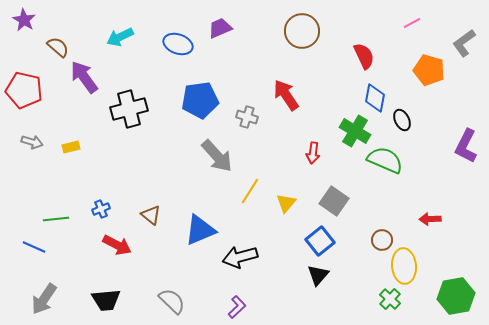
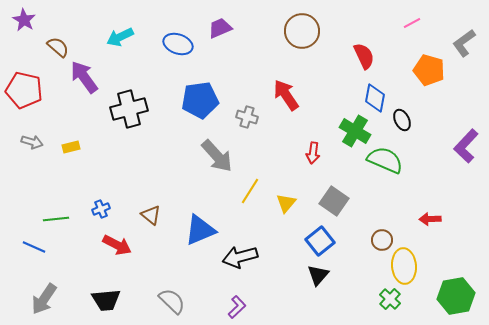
purple L-shape at (466, 146): rotated 16 degrees clockwise
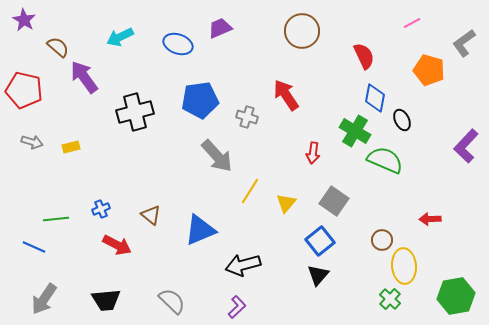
black cross at (129, 109): moved 6 px right, 3 px down
black arrow at (240, 257): moved 3 px right, 8 px down
